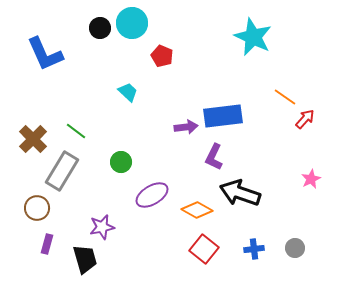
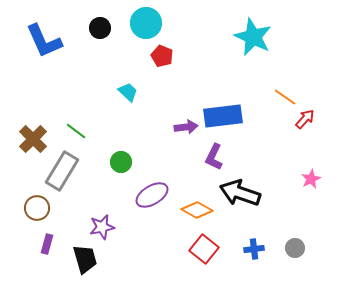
cyan circle: moved 14 px right
blue L-shape: moved 1 px left, 13 px up
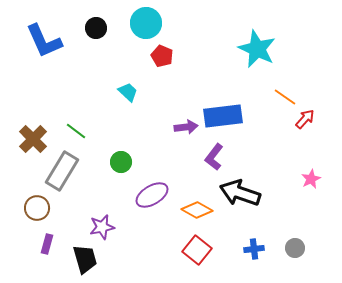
black circle: moved 4 px left
cyan star: moved 4 px right, 12 px down
purple L-shape: rotated 12 degrees clockwise
red square: moved 7 px left, 1 px down
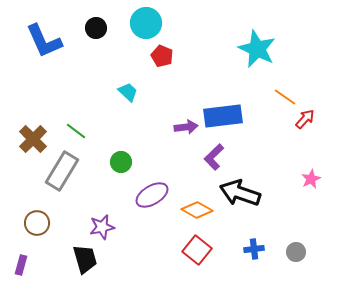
purple L-shape: rotated 8 degrees clockwise
brown circle: moved 15 px down
purple rectangle: moved 26 px left, 21 px down
gray circle: moved 1 px right, 4 px down
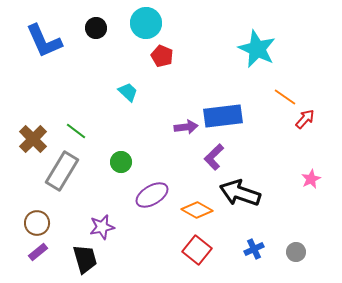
blue cross: rotated 18 degrees counterclockwise
purple rectangle: moved 17 px right, 13 px up; rotated 36 degrees clockwise
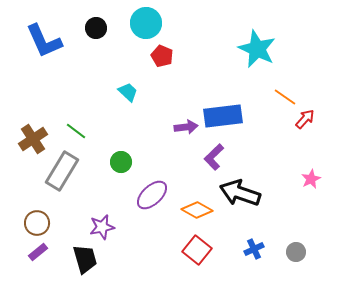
brown cross: rotated 12 degrees clockwise
purple ellipse: rotated 12 degrees counterclockwise
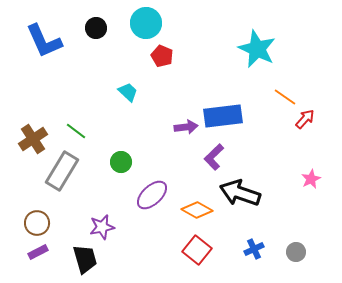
purple rectangle: rotated 12 degrees clockwise
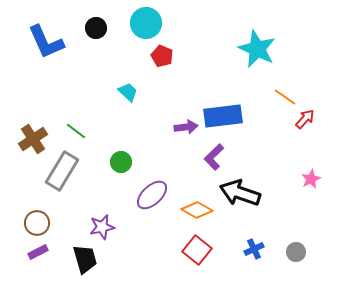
blue L-shape: moved 2 px right, 1 px down
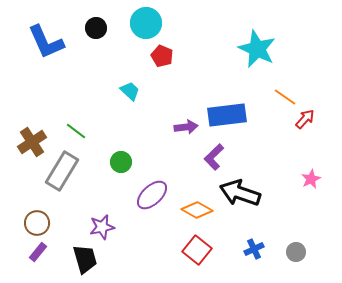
cyan trapezoid: moved 2 px right, 1 px up
blue rectangle: moved 4 px right, 1 px up
brown cross: moved 1 px left, 3 px down
purple rectangle: rotated 24 degrees counterclockwise
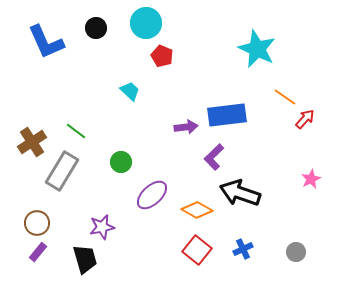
blue cross: moved 11 px left
